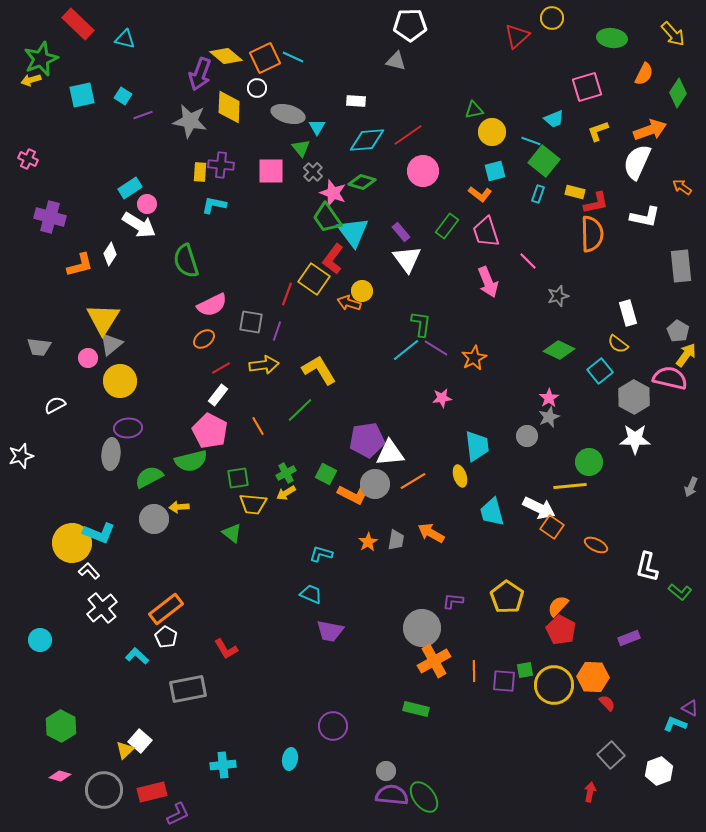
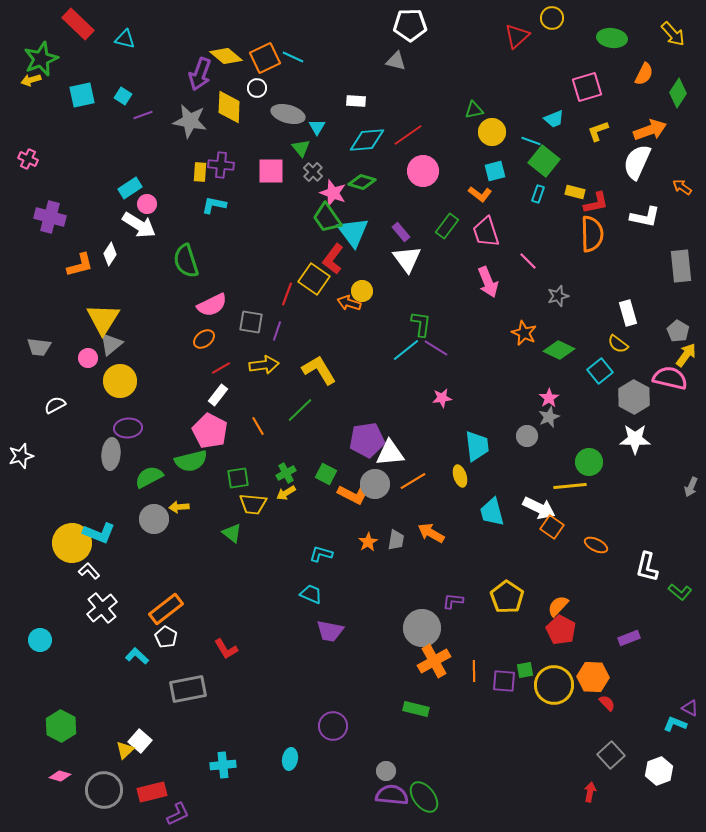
orange star at (474, 358): moved 50 px right, 25 px up; rotated 20 degrees counterclockwise
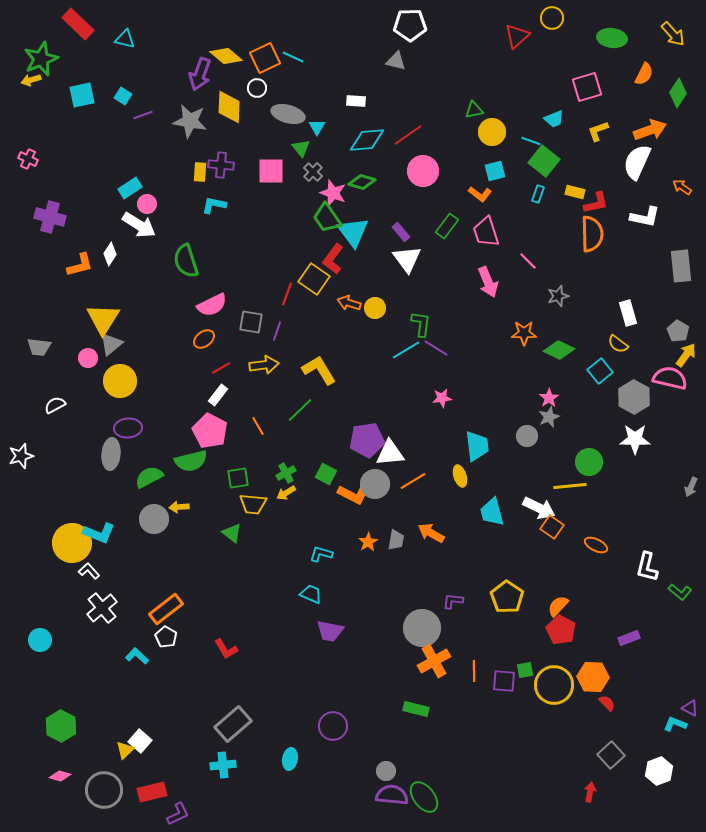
yellow circle at (362, 291): moved 13 px right, 17 px down
orange star at (524, 333): rotated 25 degrees counterclockwise
cyan line at (406, 350): rotated 8 degrees clockwise
gray rectangle at (188, 689): moved 45 px right, 35 px down; rotated 30 degrees counterclockwise
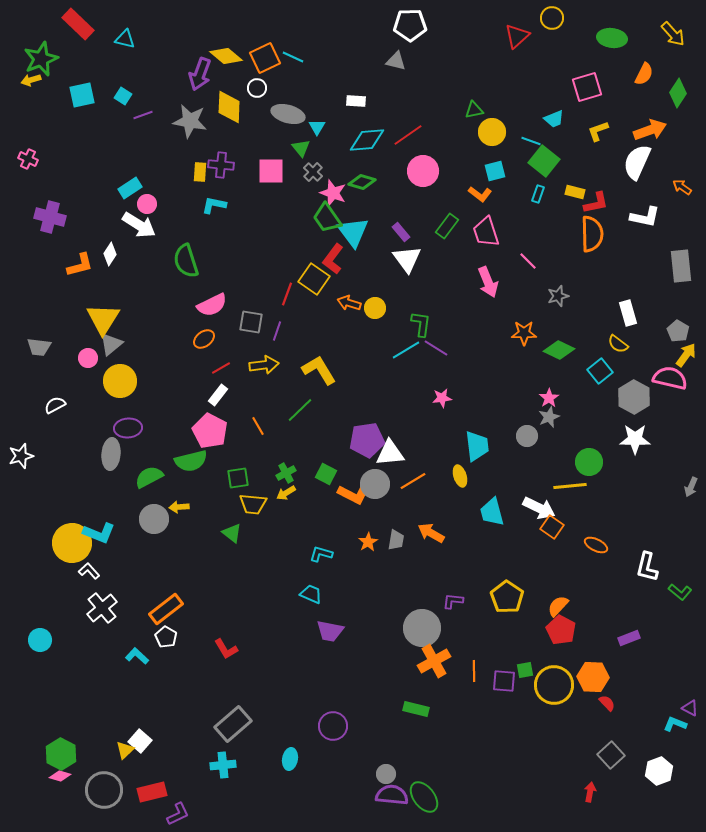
green hexagon at (61, 726): moved 28 px down
gray circle at (386, 771): moved 3 px down
